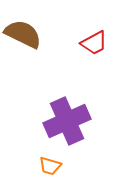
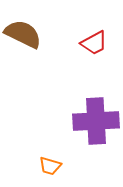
purple cross: moved 29 px right; rotated 21 degrees clockwise
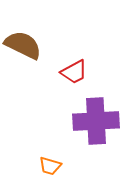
brown semicircle: moved 11 px down
red trapezoid: moved 20 px left, 29 px down
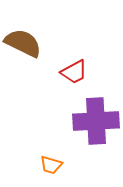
brown semicircle: moved 2 px up
orange trapezoid: moved 1 px right, 1 px up
